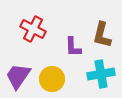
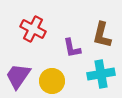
purple L-shape: moved 1 px left, 1 px down; rotated 10 degrees counterclockwise
yellow circle: moved 2 px down
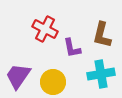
red cross: moved 12 px right
yellow circle: moved 1 px right, 1 px down
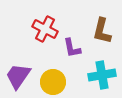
brown L-shape: moved 4 px up
cyan cross: moved 1 px right, 1 px down
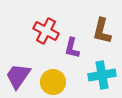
red cross: moved 1 px right, 2 px down
purple L-shape: rotated 25 degrees clockwise
